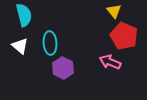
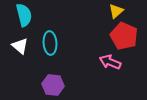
yellow triangle: moved 2 px right; rotated 28 degrees clockwise
purple hexagon: moved 10 px left, 17 px down; rotated 20 degrees counterclockwise
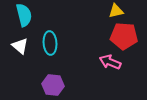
yellow triangle: rotated 28 degrees clockwise
red pentagon: rotated 20 degrees counterclockwise
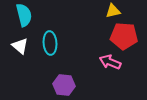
yellow triangle: moved 3 px left
purple hexagon: moved 11 px right
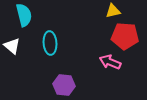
red pentagon: moved 1 px right
white triangle: moved 8 px left
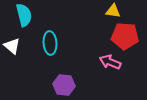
yellow triangle: rotated 21 degrees clockwise
